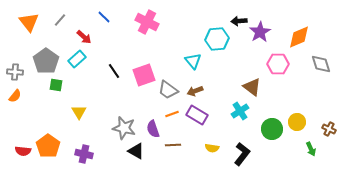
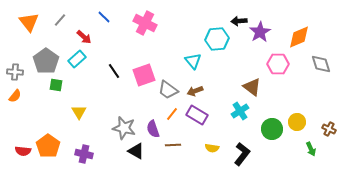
pink cross: moved 2 px left, 1 px down
orange line: rotated 32 degrees counterclockwise
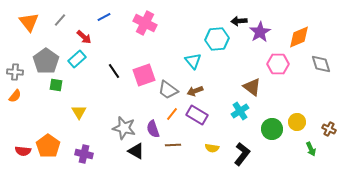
blue line: rotated 72 degrees counterclockwise
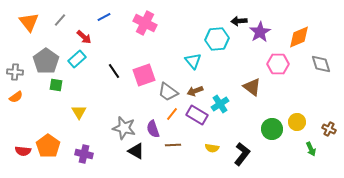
gray trapezoid: moved 2 px down
orange semicircle: moved 1 px right, 1 px down; rotated 16 degrees clockwise
cyan cross: moved 20 px left, 7 px up
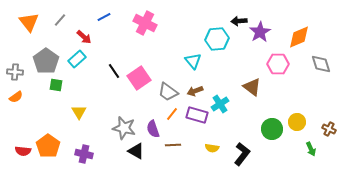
pink square: moved 5 px left, 3 px down; rotated 15 degrees counterclockwise
purple rectangle: rotated 15 degrees counterclockwise
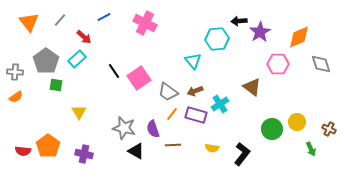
purple rectangle: moved 1 px left
